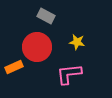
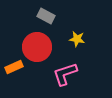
yellow star: moved 3 px up
pink L-shape: moved 4 px left; rotated 12 degrees counterclockwise
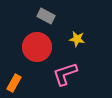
orange rectangle: moved 16 px down; rotated 36 degrees counterclockwise
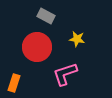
orange rectangle: rotated 12 degrees counterclockwise
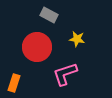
gray rectangle: moved 3 px right, 1 px up
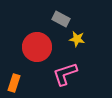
gray rectangle: moved 12 px right, 4 px down
